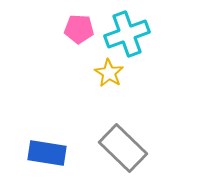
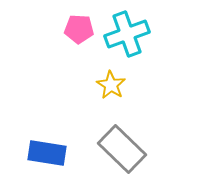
yellow star: moved 2 px right, 12 px down
gray rectangle: moved 1 px left, 1 px down
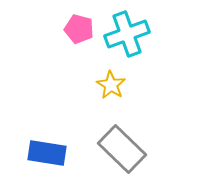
pink pentagon: rotated 12 degrees clockwise
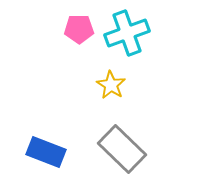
pink pentagon: rotated 16 degrees counterclockwise
cyan cross: moved 1 px up
blue rectangle: moved 1 px left, 1 px up; rotated 12 degrees clockwise
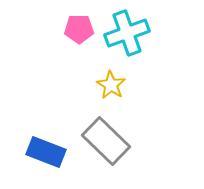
gray rectangle: moved 16 px left, 8 px up
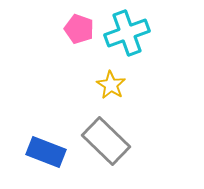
pink pentagon: rotated 20 degrees clockwise
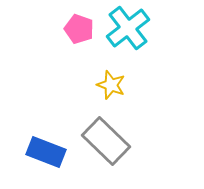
cyan cross: moved 1 px right, 5 px up; rotated 18 degrees counterclockwise
yellow star: rotated 12 degrees counterclockwise
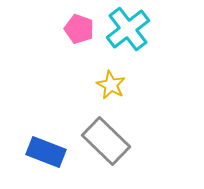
cyan cross: moved 1 px down
yellow star: rotated 8 degrees clockwise
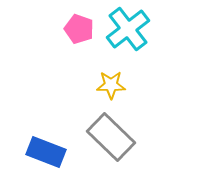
yellow star: rotated 28 degrees counterclockwise
gray rectangle: moved 5 px right, 4 px up
